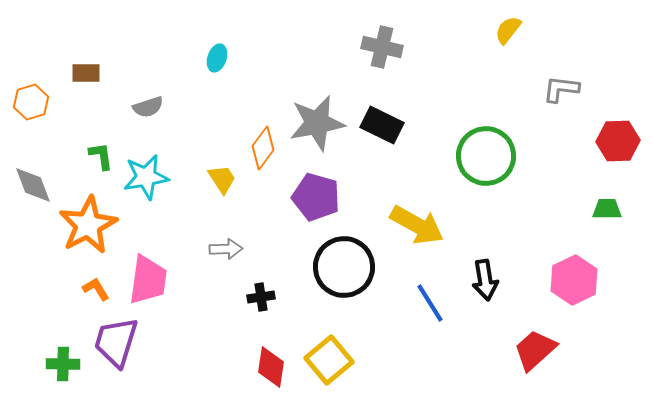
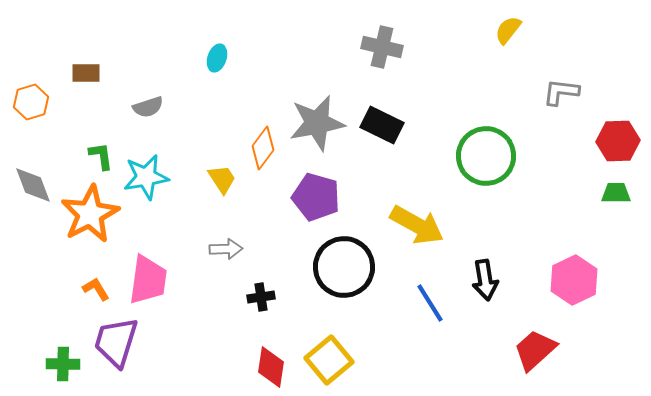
gray L-shape: moved 3 px down
green trapezoid: moved 9 px right, 16 px up
orange star: moved 2 px right, 11 px up
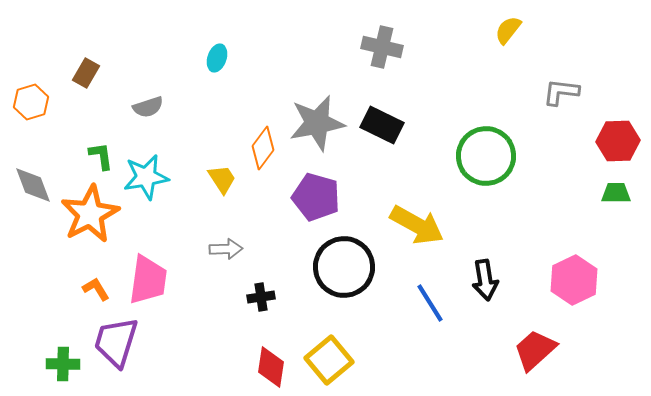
brown rectangle: rotated 60 degrees counterclockwise
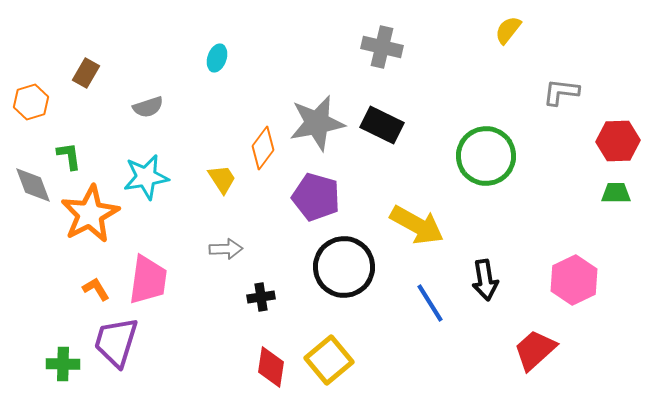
green L-shape: moved 32 px left
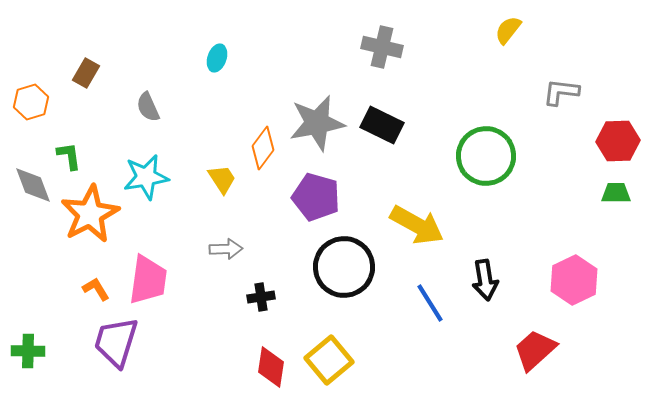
gray semicircle: rotated 84 degrees clockwise
green cross: moved 35 px left, 13 px up
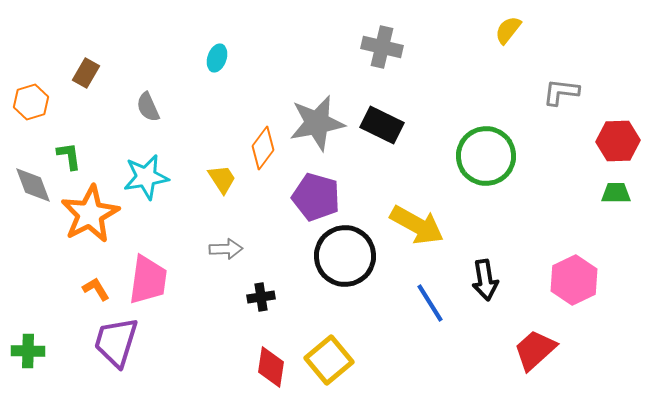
black circle: moved 1 px right, 11 px up
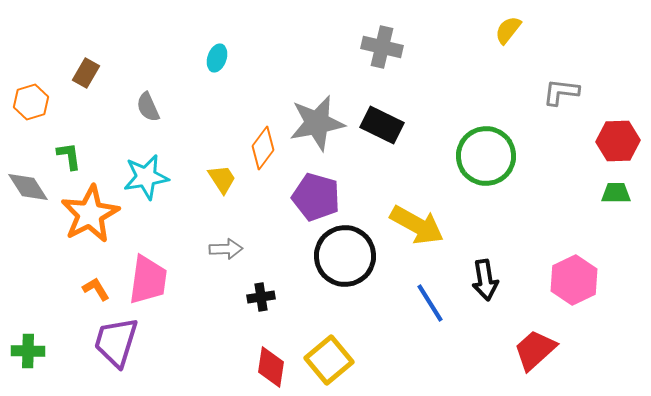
gray diamond: moved 5 px left, 2 px down; rotated 12 degrees counterclockwise
